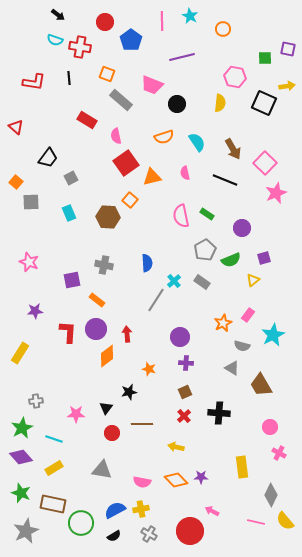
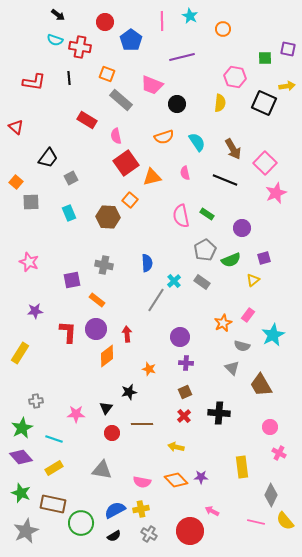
gray triangle at (232, 368): rotated 14 degrees clockwise
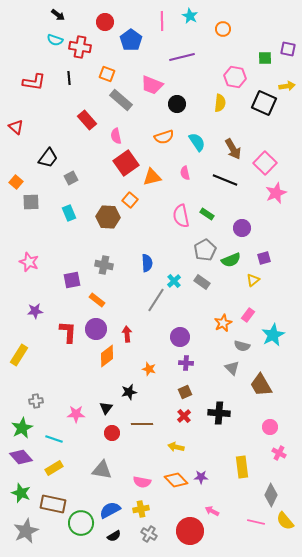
red rectangle at (87, 120): rotated 18 degrees clockwise
yellow rectangle at (20, 353): moved 1 px left, 2 px down
blue semicircle at (115, 510): moved 5 px left
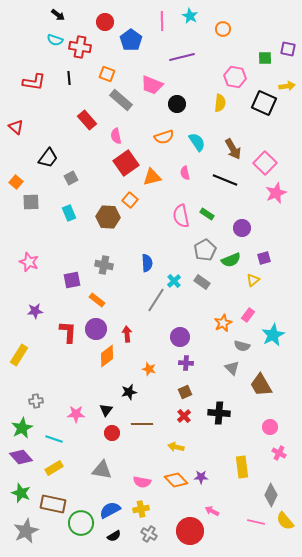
black triangle at (106, 408): moved 2 px down
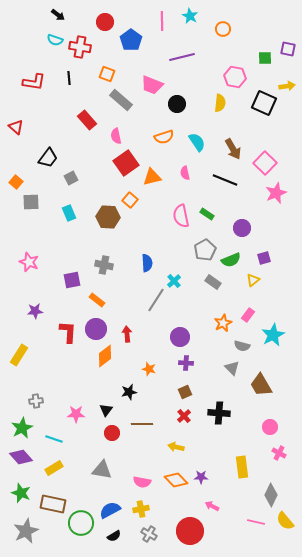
gray rectangle at (202, 282): moved 11 px right
orange diamond at (107, 356): moved 2 px left
pink arrow at (212, 511): moved 5 px up
